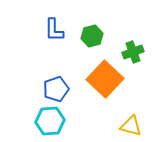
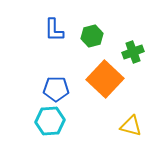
blue pentagon: rotated 20 degrees clockwise
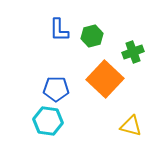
blue L-shape: moved 5 px right
cyan hexagon: moved 2 px left; rotated 12 degrees clockwise
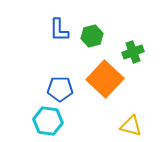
blue pentagon: moved 4 px right
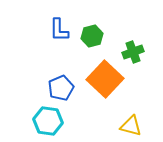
blue pentagon: moved 1 px right, 1 px up; rotated 25 degrees counterclockwise
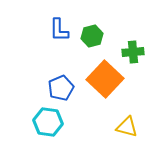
green cross: rotated 15 degrees clockwise
cyan hexagon: moved 1 px down
yellow triangle: moved 4 px left, 1 px down
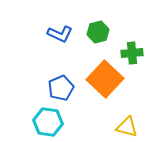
blue L-shape: moved 1 px right, 4 px down; rotated 65 degrees counterclockwise
green hexagon: moved 6 px right, 4 px up
green cross: moved 1 px left, 1 px down
